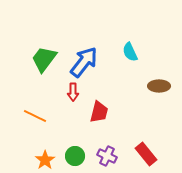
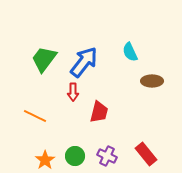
brown ellipse: moved 7 px left, 5 px up
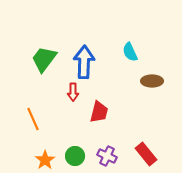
blue arrow: rotated 36 degrees counterclockwise
orange line: moved 2 px left, 3 px down; rotated 40 degrees clockwise
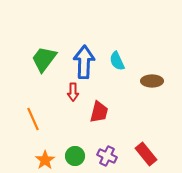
cyan semicircle: moved 13 px left, 9 px down
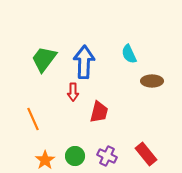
cyan semicircle: moved 12 px right, 7 px up
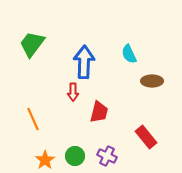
green trapezoid: moved 12 px left, 15 px up
red rectangle: moved 17 px up
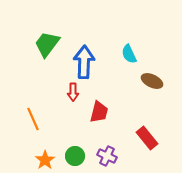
green trapezoid: moved 15 px right
brown ellipse: rotated 25 degrees clockwise
red rectangle: moved 1 px right, 1 px down
